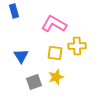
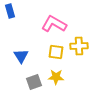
blue rectangle: moved 4 px left
yellow cross: moved 2 px right
yellow square: moved 1 px right, 1 px up
yellow star: rotated 21 degrees clockwise
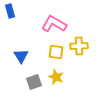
yellow star: rotated 21 degrees clockwise
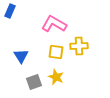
blue rectangle: rotated 40 degrees clockwise
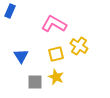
yellow cross: rotated 36 degrees clockwise
yellow square: moved 2 px down; rotated 21 degrees counterclockwise
gray square: moved 1 px right; rotated 21 degrees clockwise
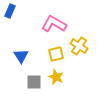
gray square: moved 1 px left
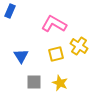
yellow star: moved 4 px right, 6 px down
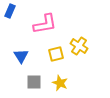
pink L-shape: moved 9 px left; rotated 140 degrees clockwise
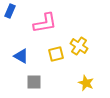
pink L-shape: moved 1 px up
blue triangle: rotated 28 degrees counterclockwise
yellow star: moved 26 px right
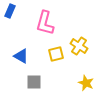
pink L-shape: rotated 115 degrees clockwise
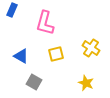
blue rectangle: moved 2 px right, 1 px up
yellow cross: moved 12 px right, 2 px down
gray square: rotated 28 degrees clockwise
